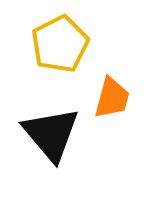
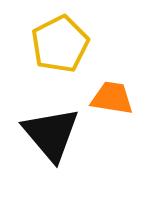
orange trapezoid: rotated 96 degrees counterclockwise
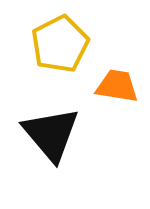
orange trapezoid: moved 5 px right, 12 px up
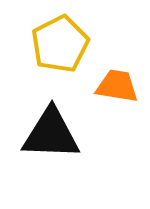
black triangle: rotated 48 degrees counterclockwise
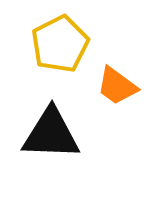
orange trapezoid: rotated 153 degrees counterclockwise
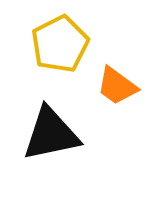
black triangle: rotated 14 degrees counterclockwise
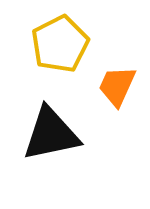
orange trapezoid: rotated 78 degrees clockwise
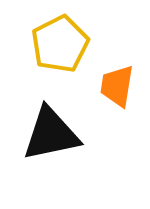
orange trapezoid: rotated 15 degrees counterclockwise
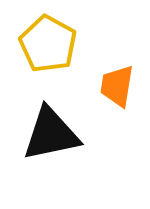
yellow pentagon: moved 12 px left; rotated 16 degrees counterclockwise
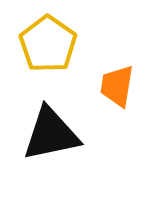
yellow pentagon: rotated 6 degrees clockwise
